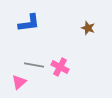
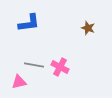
pink triangle: rotated 28 degrees clockwise
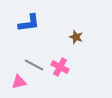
brown star: moved 12 px left, 9 px down
gray line: rotated 18 degrees clockwise
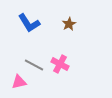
blue L-shape: rotated 65 degrees clockwise
brown star: moved 7 px left, 13 px up; rotated 24 degrees clockwise
pink cross: moved 3 px up
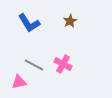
brown star: moved 1 px right, 3 px up
pink cross: moved 3 px right
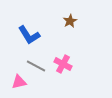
blue L-shape: moved 12 px down
gray line: moved 2 px right, 1 px down
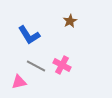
pink cross: moved 1 px left, 1 px down
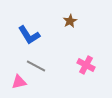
pink cross: moved 24 px right
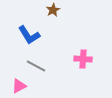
brown star: moved 17 px left, 11 px up
pink cross: moved 3 px left, 6 px up; rotated 24 degrees counterclockwise
pink triangle: moved 4 px down; rotated 14 degrees counterclockwise
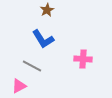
brown star: moved 6 px left
blue L-shape: moved 14 px right, 4 px down
gray line: moved 4 px left
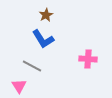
brown star: moved 1 px left, 5 px down
pink cross: moved 5 px right
pink triangle: rotated 35 degrees counterclockwise
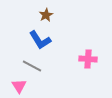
blue L-shape: moved 3 px left, 1 px down
